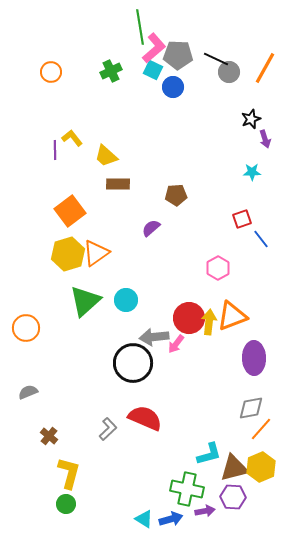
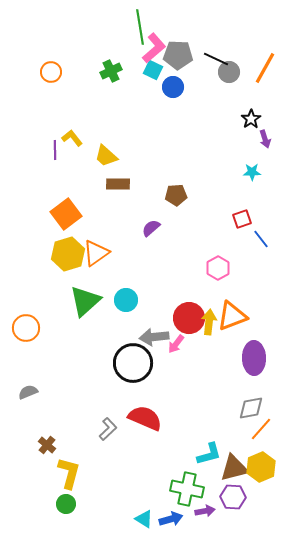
black star at (251, 119): rotated 12 degrees counterclockwise
orange square at (70, 211): moved 4 px left, 3 px down
brown cross at (49, 436): moved 2 px left, 9 px down
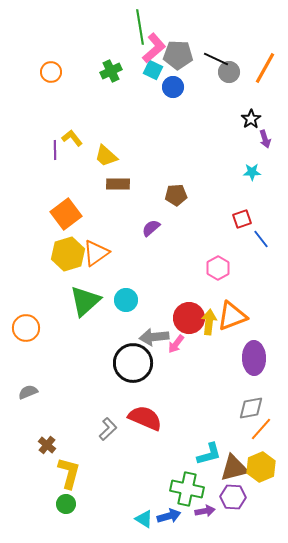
blue arrow at (171, 519): moved 2 px left, 3 px up
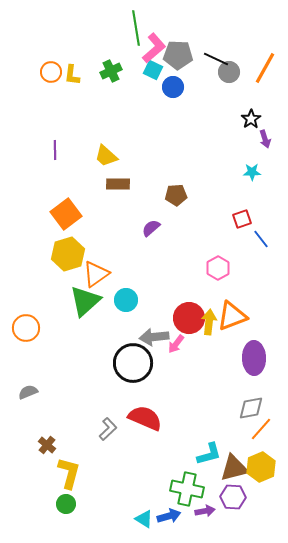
green line at (140, 27): moved 4 px left, 1 px down
yellow L-shape at (72, 138): moved 63 px up; rotated 135 degrees counterclockwise
orange triangle at (96, 253): moved 21 px down
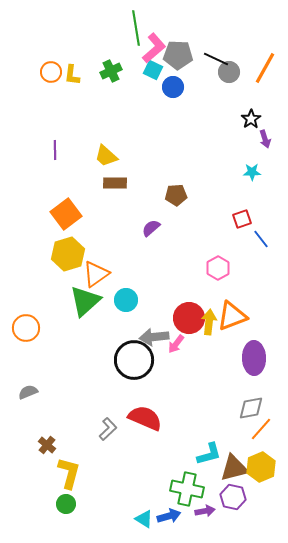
brown rectangle at (118, 184): moved 3 px left, 1 px up
black circle at (133, 363): moved 1 px right, 3 px up
purple hexagon at (233, 497): rotated 10 degrees clockwise
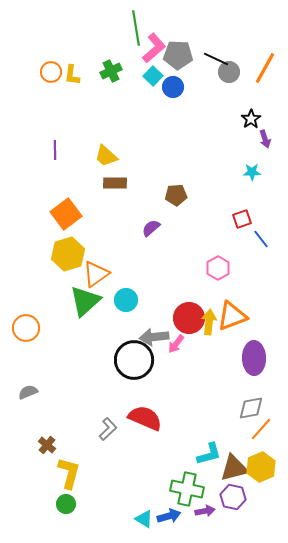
cyan square at (153, 70): moved 6 px down; rotated 18 degrees clockwise
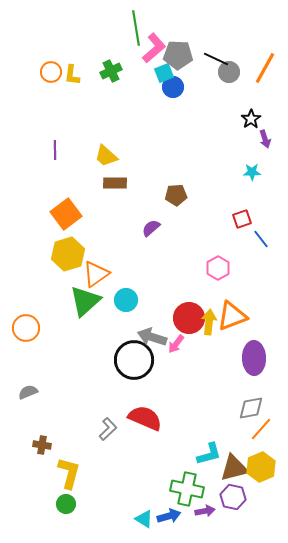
cyan square at (153, 76): moved 11 px right, 3 px up; rotated 24 degrees clockwise
gray arrow at (154, 337): moved 2 px left; rotated 24 degrees clockwise
brown cross at (47, 445): moved 5 px left; rotated 30 degrees counterclockwise
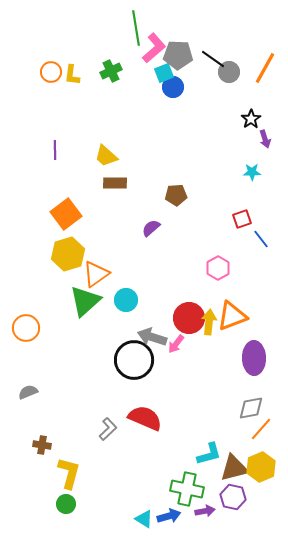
black line at (216, 59): moved 3 px left; rotated 10 degrees clockwise
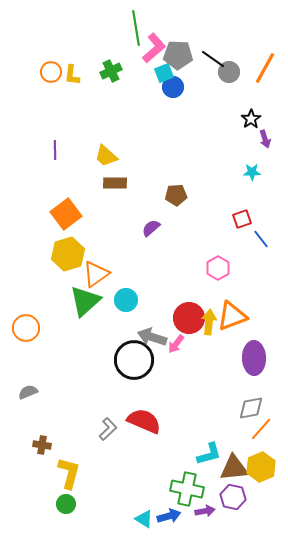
red semicircle at (145, 418): moved 1 px left, 3 px down
brown triangle at (234, 468): rotated 8 degrees clockwise
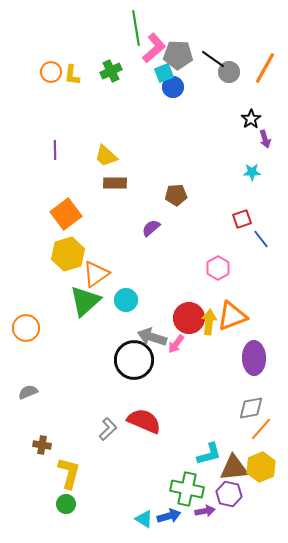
purple hexagon at (233, 497): moved 4 px left, 3 px up
